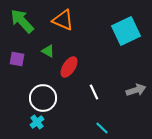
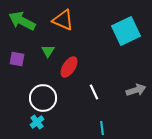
green arrow: rotated 20 degrees counterclockwise
green triangle: rotated 32 degrees clockwise
cyan line: rotated 40 degrees clockwise
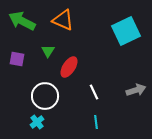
white circle: moved 2 px right, 2 px up
cyan line: moved 6 px left, 6 px up
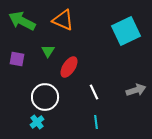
white circle: moved 1 px down
